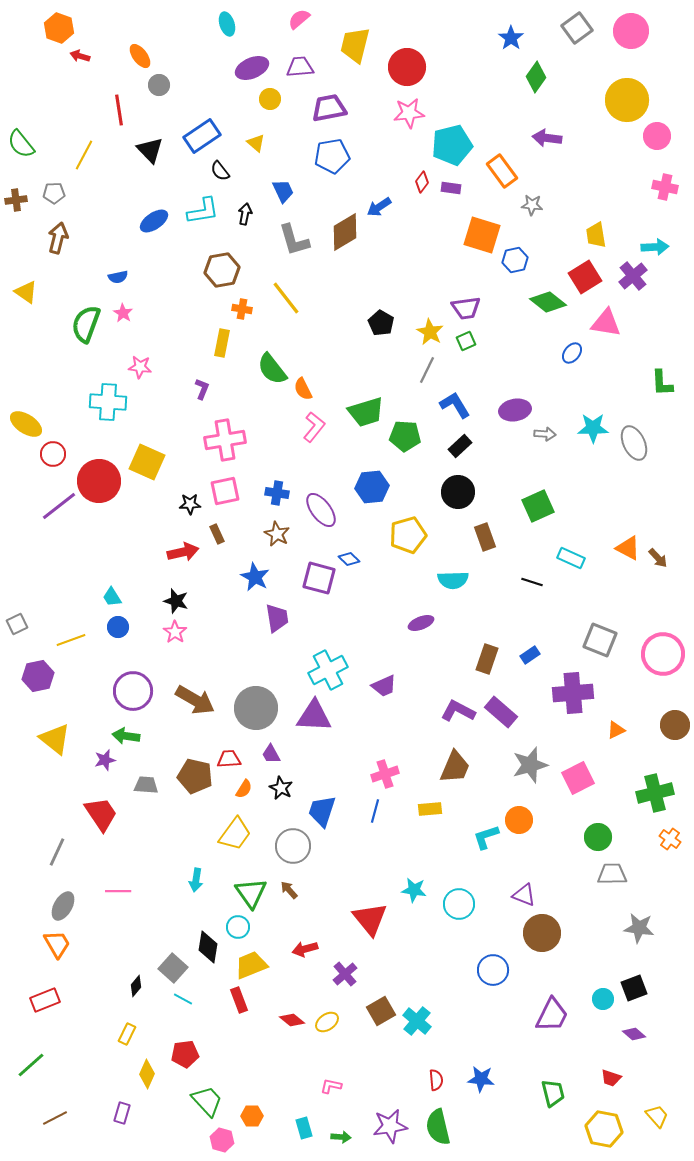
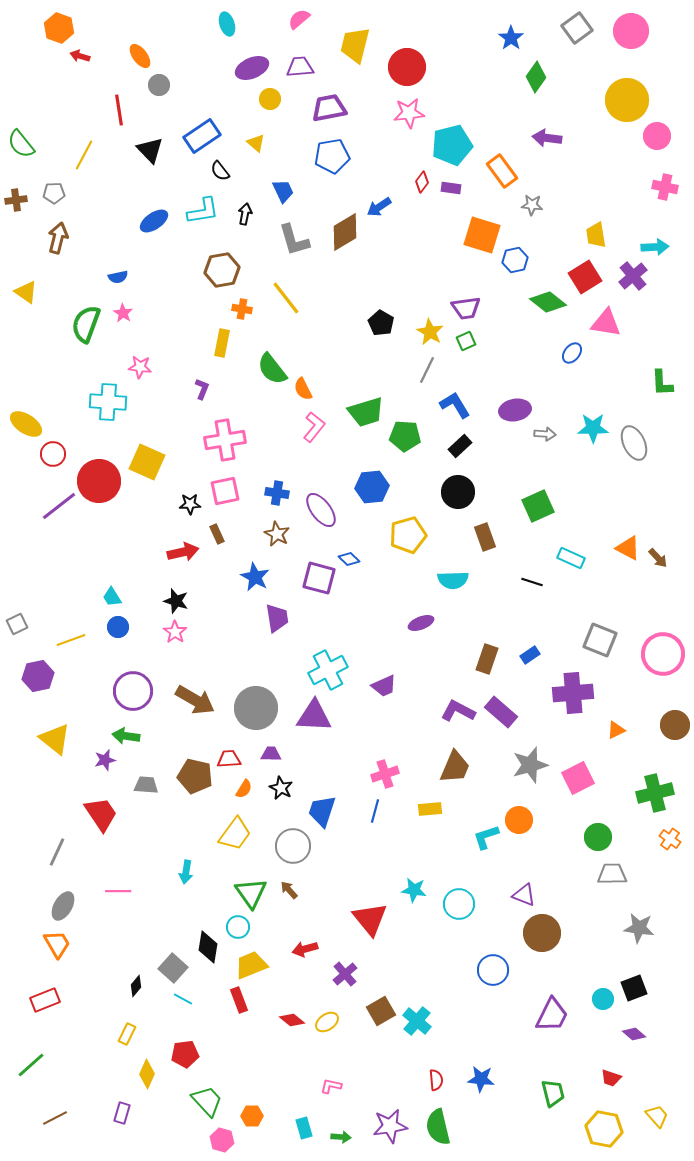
purple trapezoid at (271, 754): rotated 120 degrees clockwise
cyan arrow at (196, 880): moved 10 px left, 8 px up
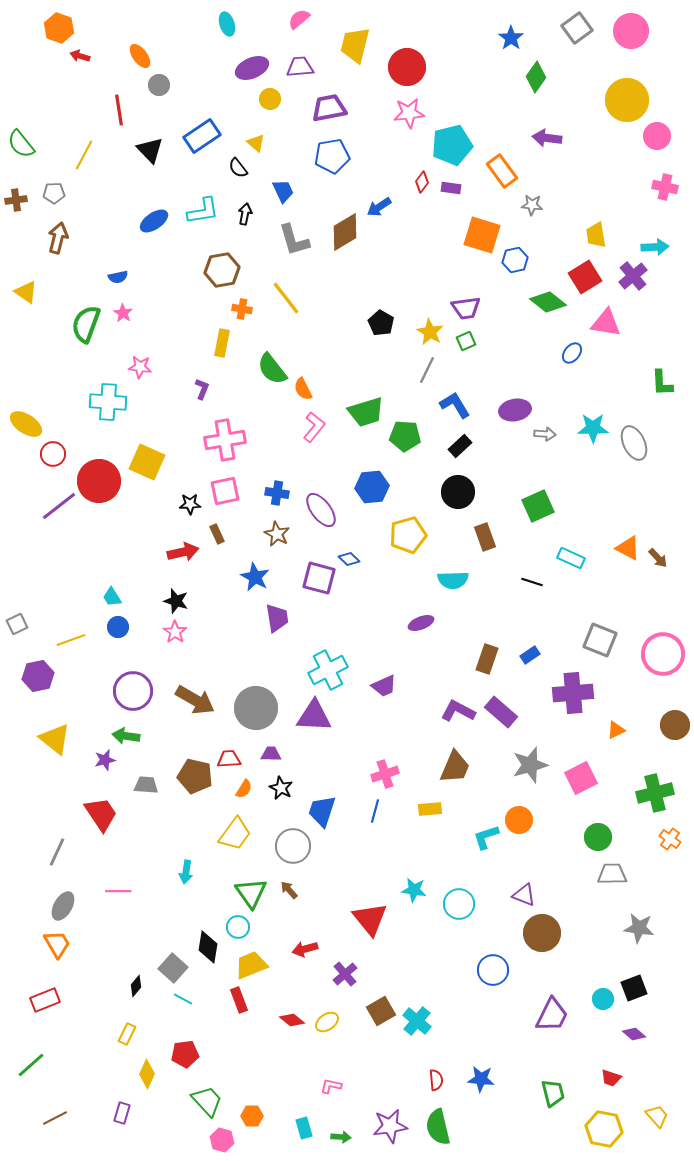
black semicircle at (220, 171): moved 18 px right, 3 px up
pink square at (578, 778): moved 3 px right
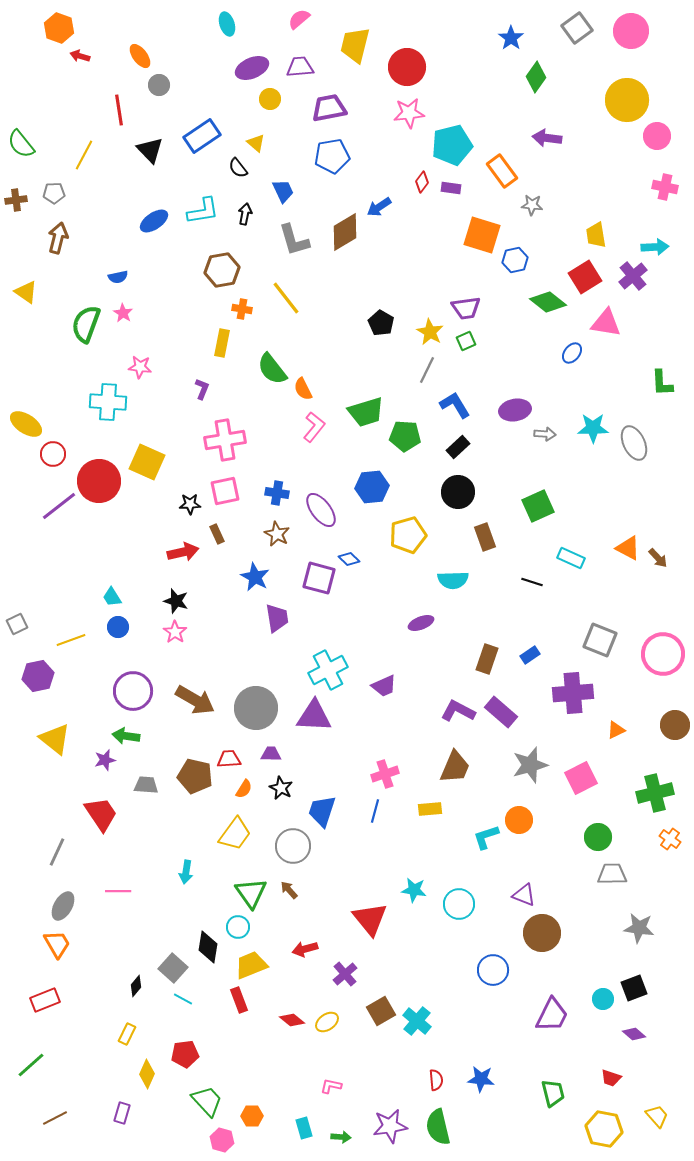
black rectangle at (460, 446): moved 2 px left, 1 px down
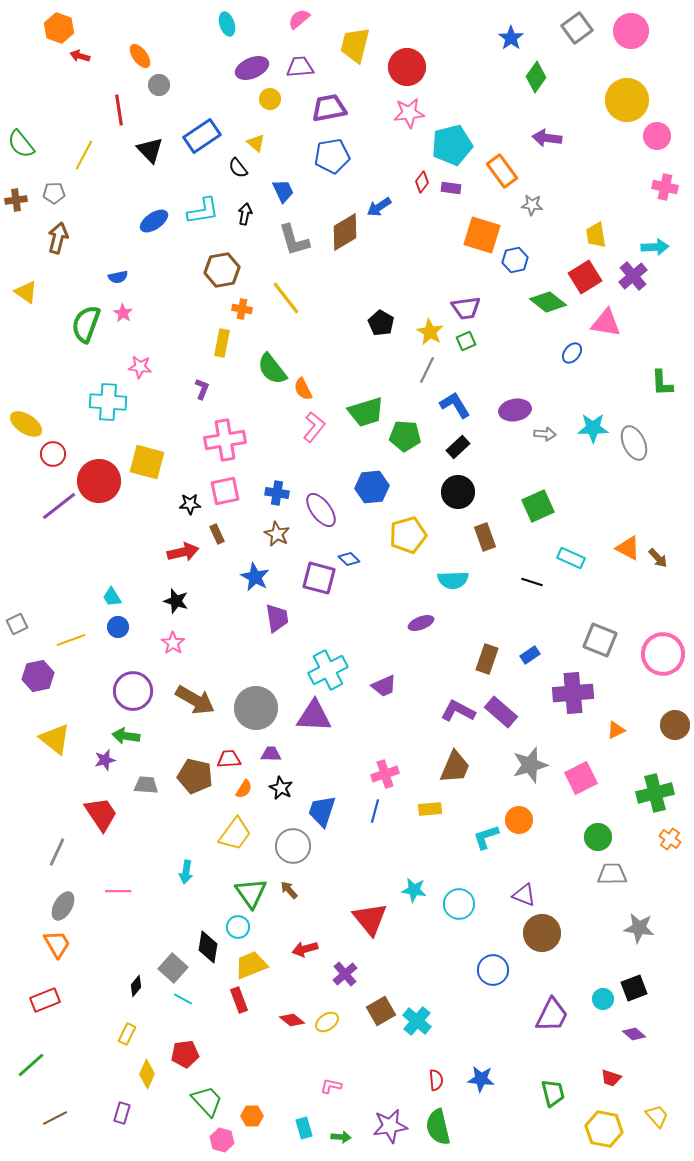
yellow square at (147, 462): rotated 9 degrees counterclockwise
pink star at (175, 632): moved 2 px left, 11 px down
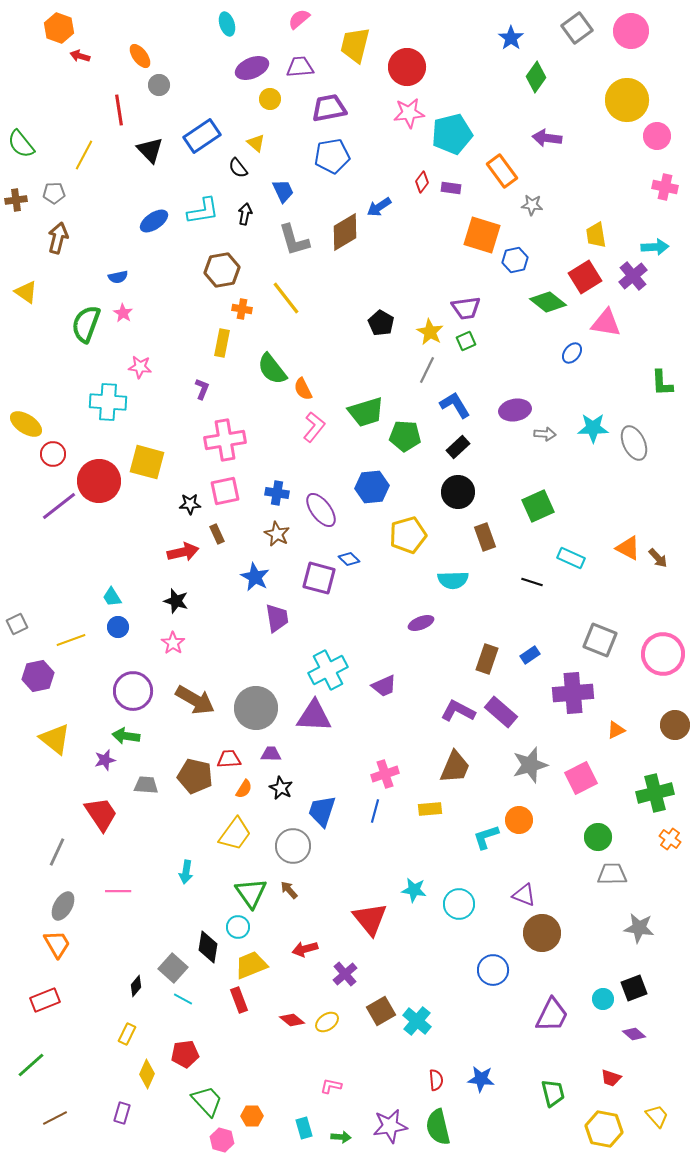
cyan pentagon at (452, 145): moved 11 px up
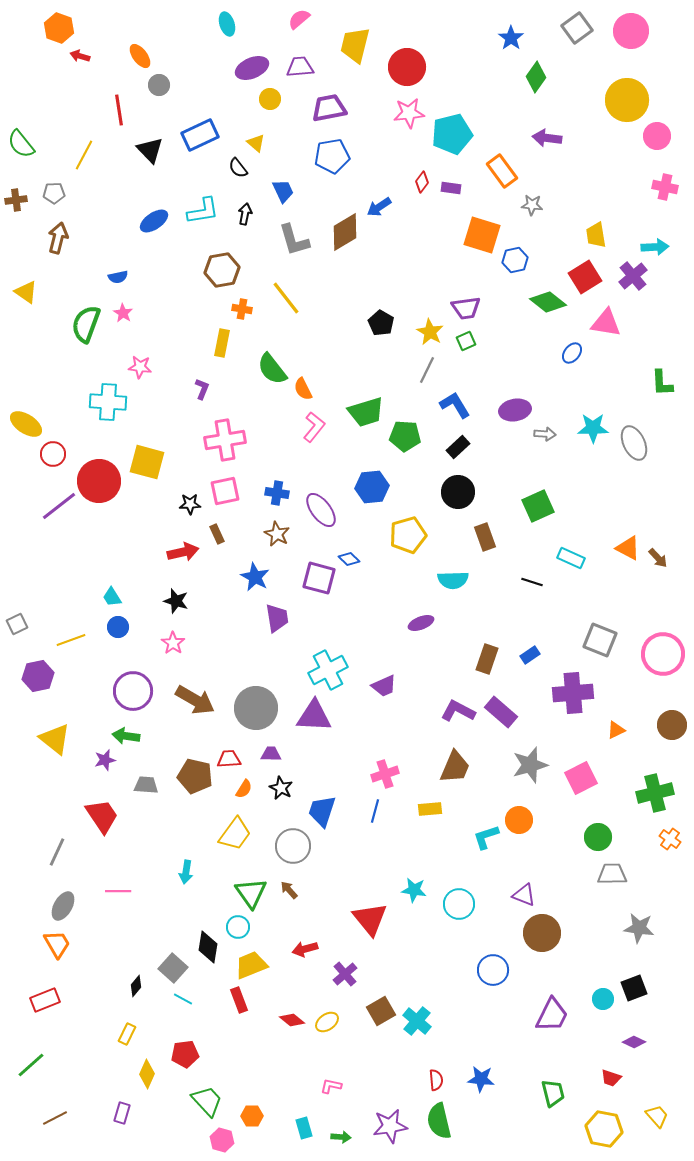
blue rectangle at (202, 136): moved 2 px left, 1 px up; rotated 9 degrees clockwise
brown circle at (675, 725): moved 3 px left
red trapezoid at (101, 814): moved 1 px right, 2 px down
purple diamond at (634, 1034): moved 8 px down; rotated 15 degrees counterclockwise
green semicircle at (438, 1127): moved 1 px right, 6 px up
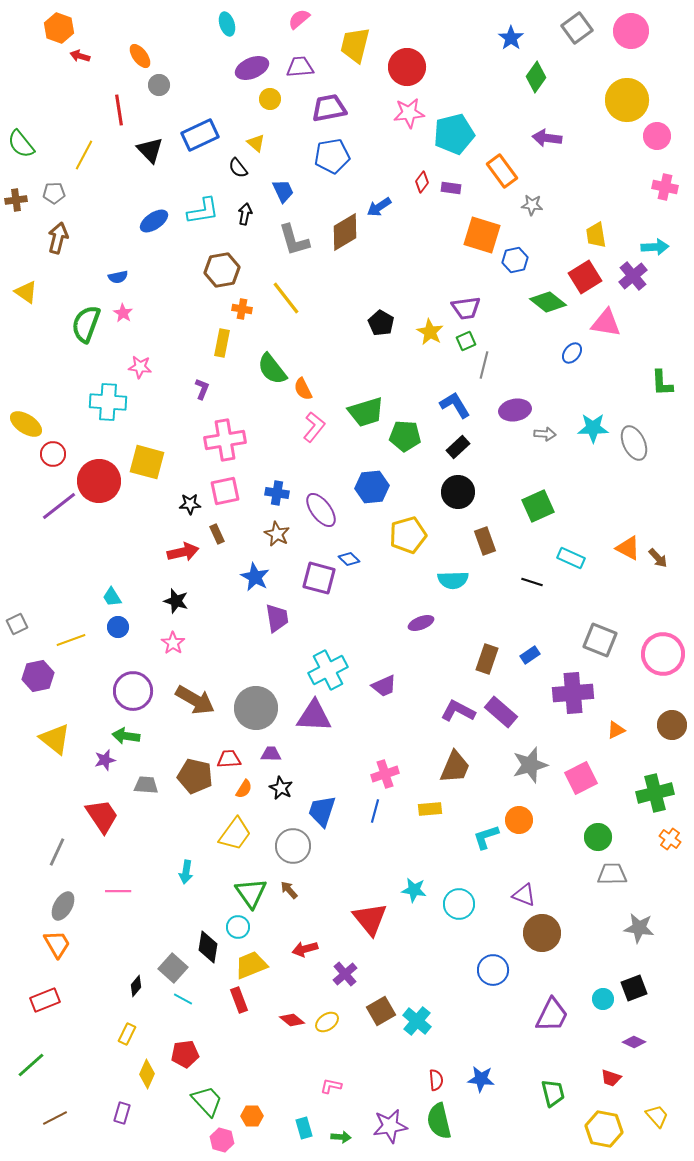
cyan pentagon at (452, 134): moved 2 px right
gray line at (427, 370): moved 57 px right, 5 px up; rotated 12 degrees counterclockwise
brown rectangle at (485, 537): moved 4 px down
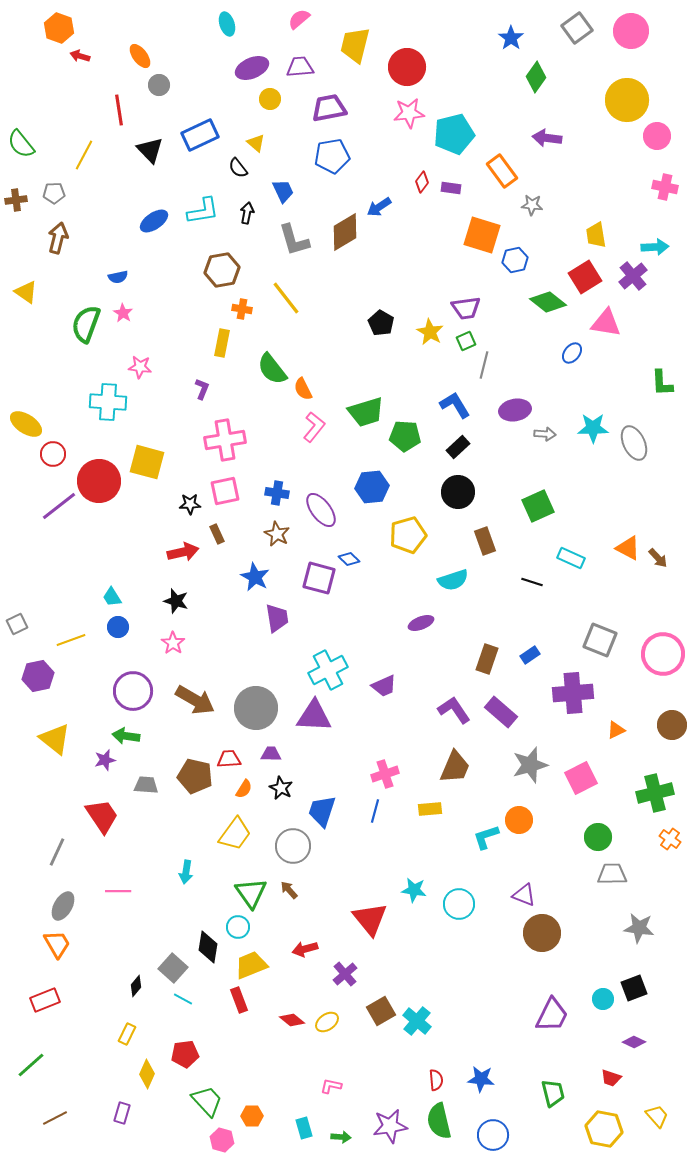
black arrow at (245, 214): moved 2 px right, 1 px up
cyan semicircle at (453, 580): rotated 16 degrees counterclockwise
purple L-shape at (458, 711): moved 4 px left, 1 px up; rotated 28 degrees clockwise
blue circle at (493, 970): moved 165 px down
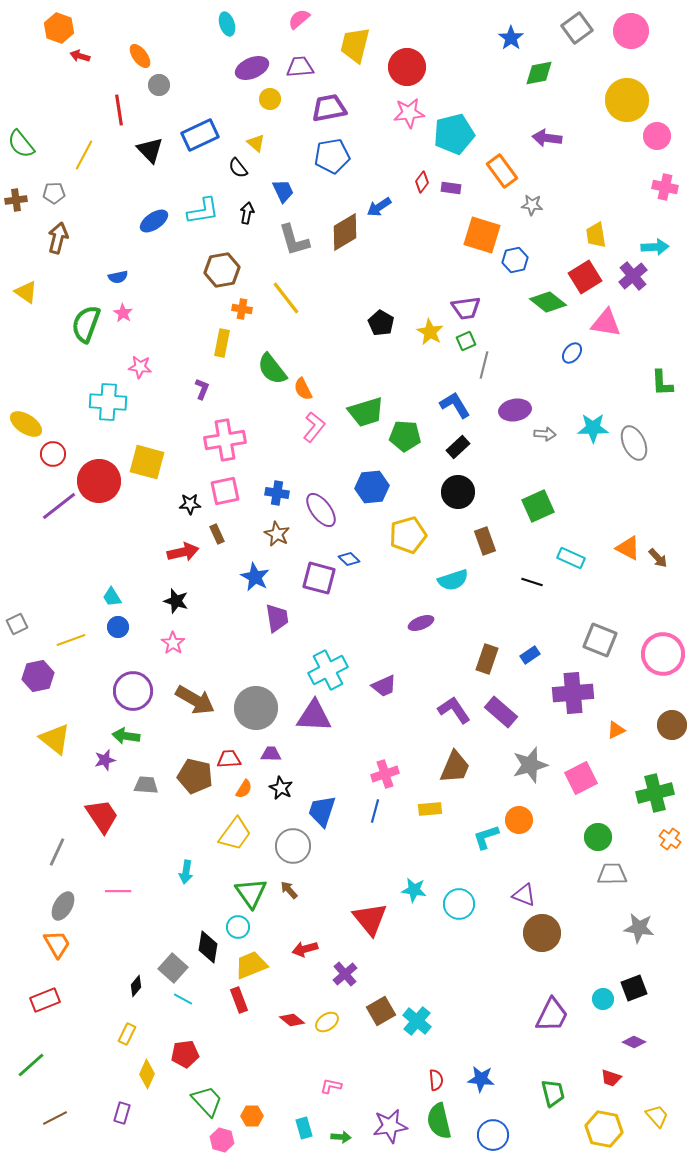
green diamond at (536, 77): moved 3 px right, 4 px up; rotated 44 degrees clockwise
